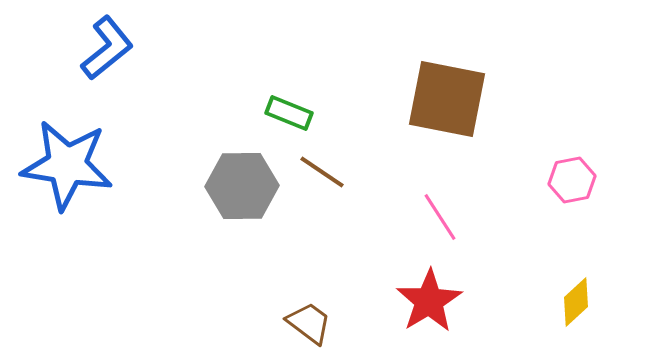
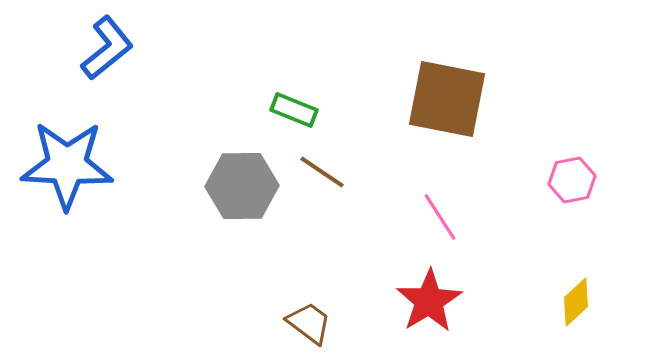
green rectangle: moved 5 px right, 3 px up
blue star: rotated 6 degrees counterclockwise
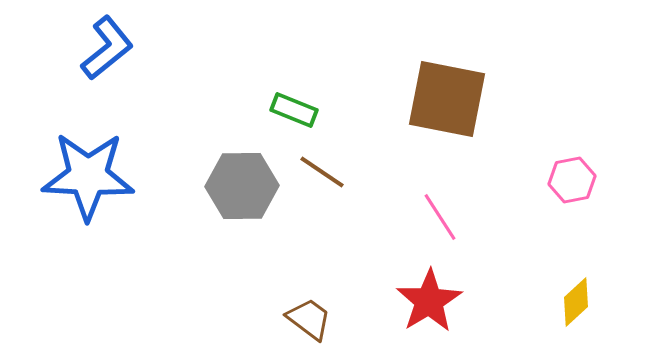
blue star: moved 21 px right, 11 px down
brown trapezoid: moved 4 px up
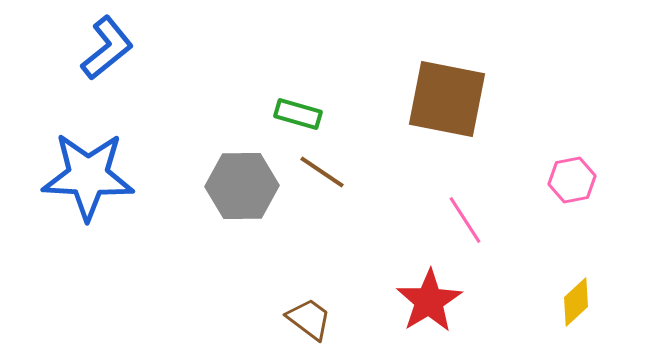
green rectangle: moved 4 px right, 4 px down; rotated 6 degrees counterclockwise
pink line: moved 25 px right, 3 px down
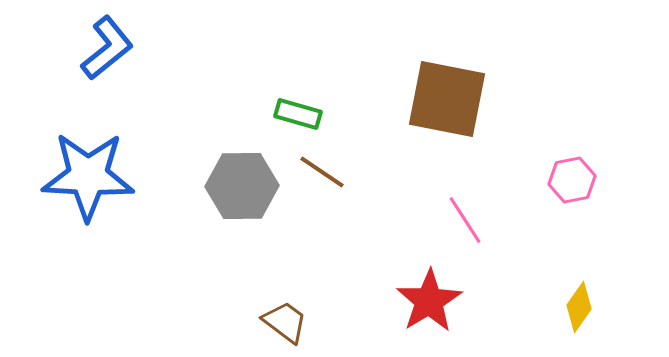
yellow diamond: moved 3 px right, 5 px down; rotated 12 degrees counterclockwise
brown trapezoid: moved 24 px left, 3 px down
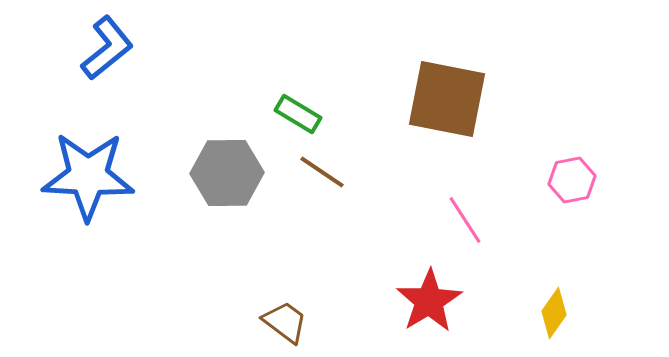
green rectangle: rotated 15 degrees clockwise
gray hexagon: moved 15 px left, 13 px up
yellow diamond: moved 25 px left, 6 px down
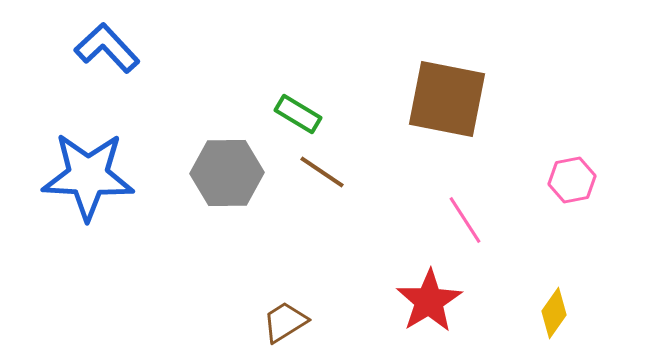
blue L-shape: rotated 94 degrees counterclockwise
brown trapezoid: rotated 69 degrees counterclockwise
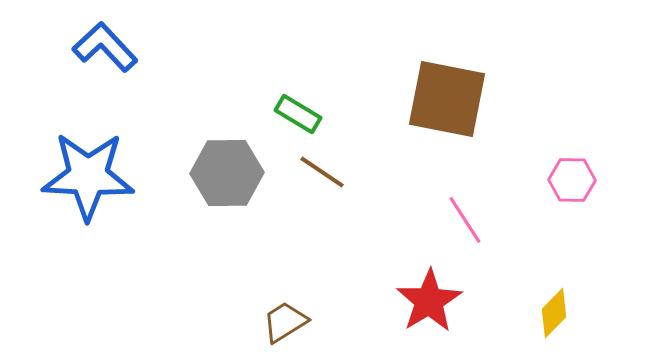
blue L-shape: moved 2 px left, 1 px up
pink hexagon: rotated 12 degrees clockwise
yellow diamond: rotated 9 degrees clockwise
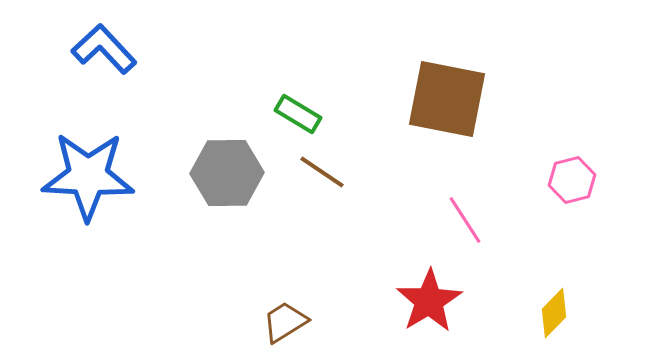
blue L-shape: moved 1 px left, 2 px down
pink hexagon: rotated 15 degrees counterclockwise
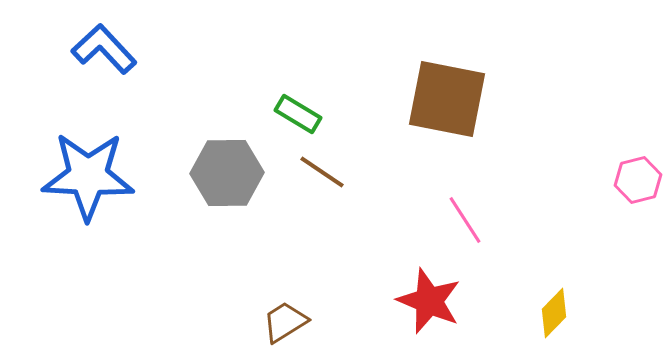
pink hexagon: moved 66 px right
red star: rotated 18 degrees counterclockwise
